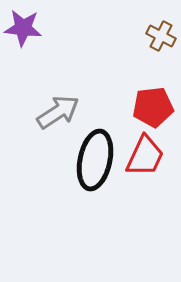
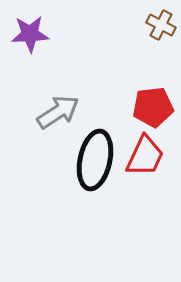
purple star: moved 7 px right, 6 px down; rotated 9 degrees counterclockwise
brown cross: moved 11 px up
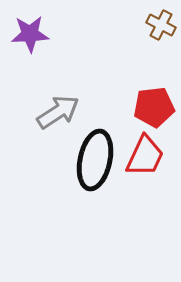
red pentagon: moved 1 px right
